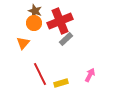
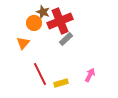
brown star: moved 8 px right, 1 px down
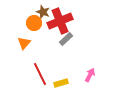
orange triangle: moved 1 px right
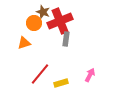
gray rectangle: rotated 40 degrees counterclockwise
orange triangle: rotated 32 degrees clockwise
red line: rotated 65 degrees clockwise
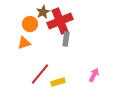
brown star: rotated 24 degrees clockwise
orange circle: moved 4 px left, 1 px down
pink arrow: moved 4 px right
yellow rectangle: moved 3 px left, 1 px up
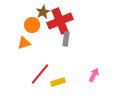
orange circle: moved 2 px right, 1 px down
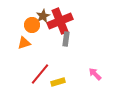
brown star: moved 4 px down
pink arrow: moved 1 px right, 1 px up; rotated 72 degrees counterclockwise
